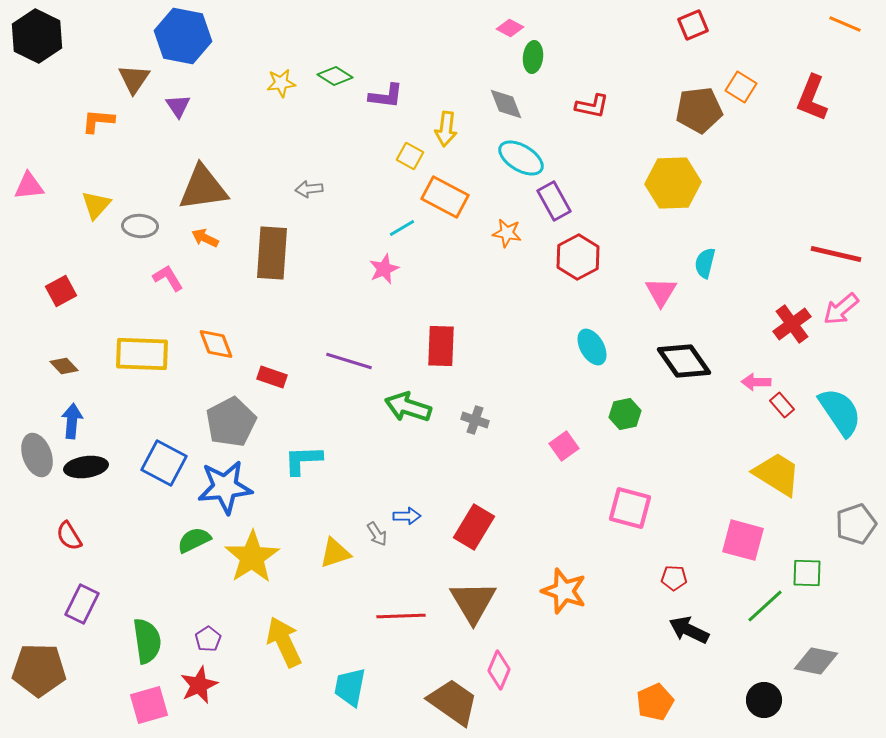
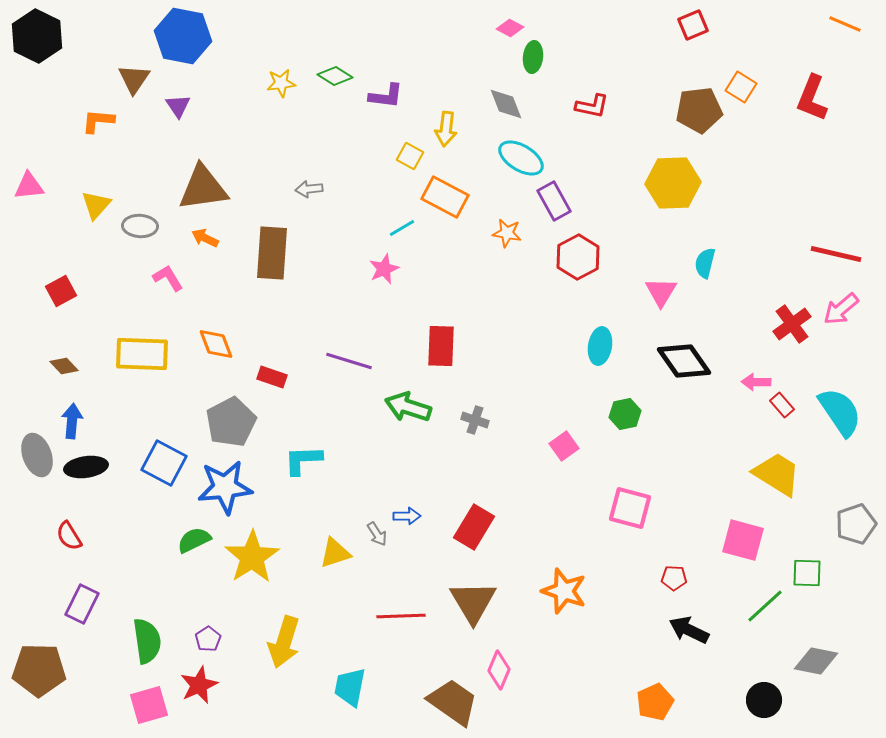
cyan ellipse at (592, 347): moved 8 px right, 1 px up; rotated 39 degrees clockwise
yellow arrow at (284, 642): rotated 138 degrees counterclockwise
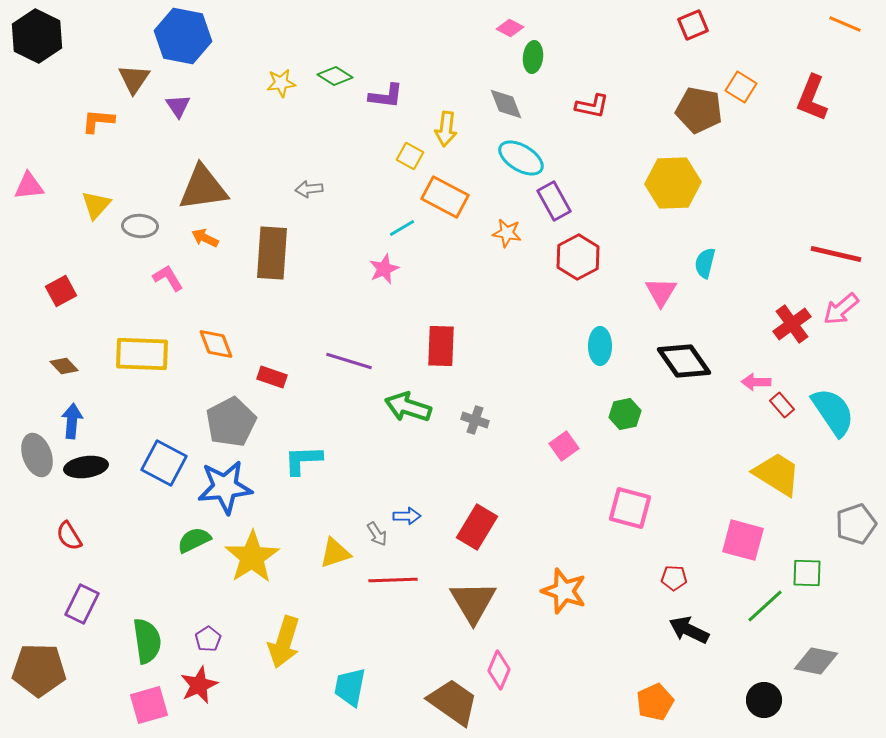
brown pentagon at (699, 110): rotated 18 degrees clockwise
cyan ellipse at (600, 346): rotated 9 degrees counterclockwise
cyan semicircle at (840, 412): moved 7 px left
red rectangle at (474, 527): moved 3 px right
red line at (401, 616): moved 8 px left, 36 px up
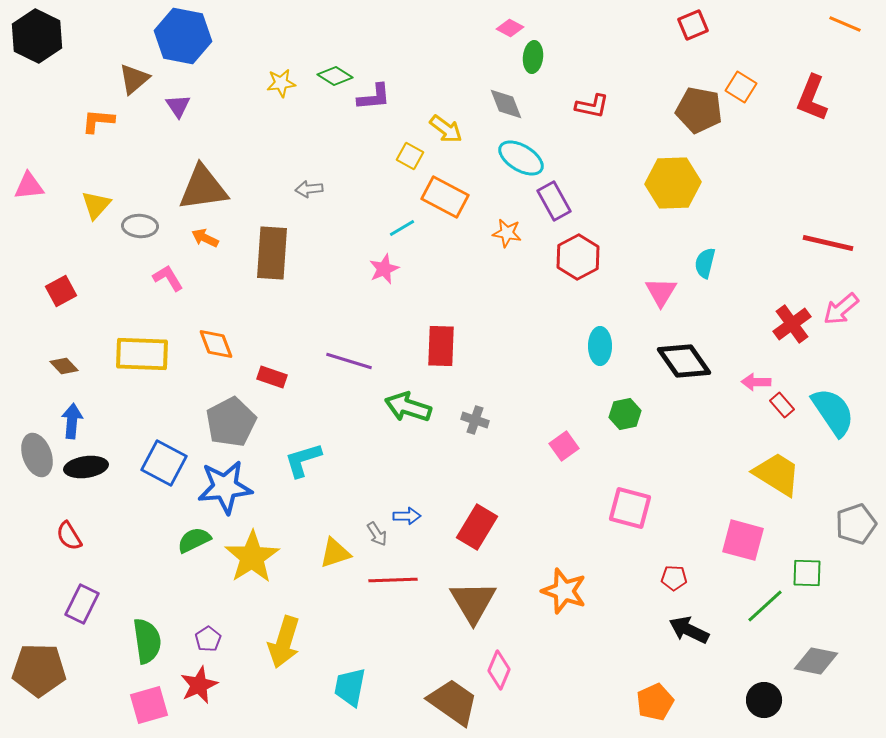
brown triangle at (134, 79): rotated 16 degrees clockwise
purple L-shape at (386, 96): moved 12 px left, 1 px down; rotated 12 degrees counterclockwise
yellow arrow at (446, 129): rotated 60 degrees counterclockwise
red line at (836, 254): moved 8 px left, 11 px up
cyan L-shape at (303, 460): rotated 15 degrees counterclockwise
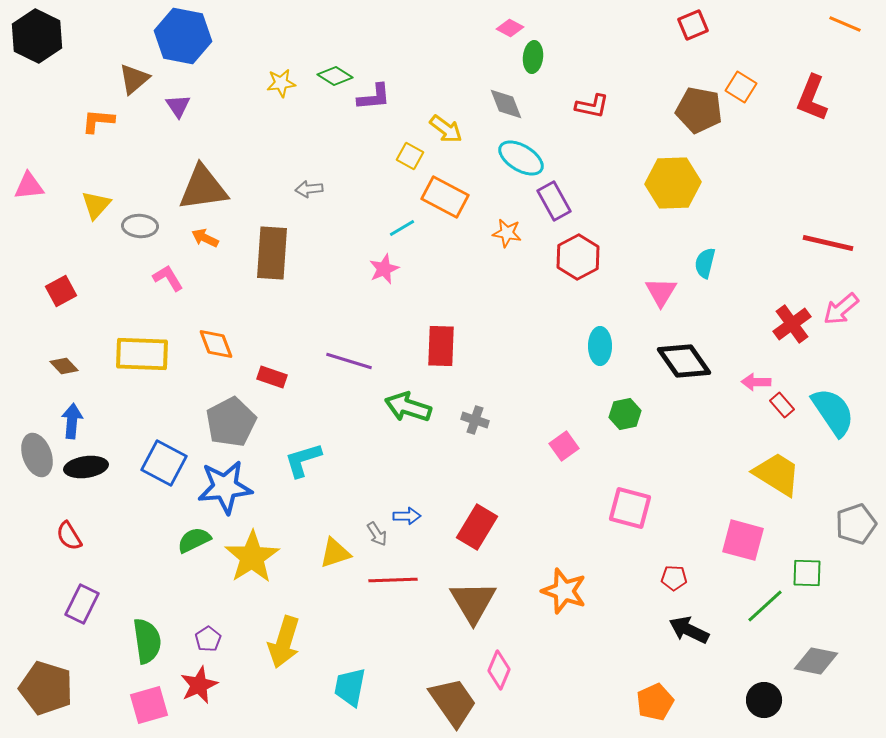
brown pentagon at (39, 670): moved 7 px right, 18 px down; rotated 16 degrees clockwise
brown trapezoid at (453, 702): rotated 20 degrees clockwise
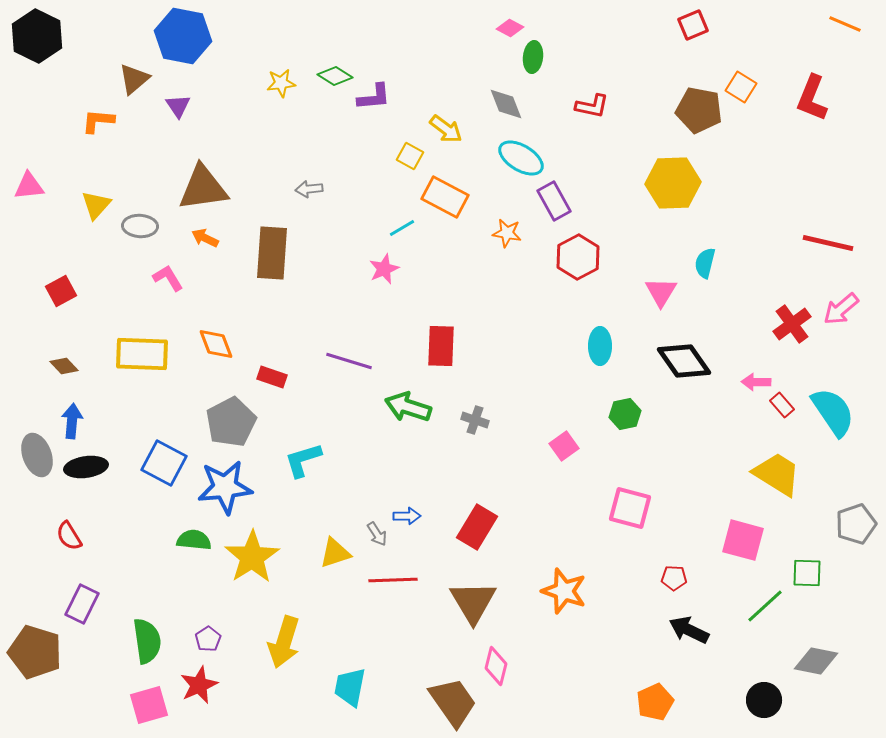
green semicircle at (194, 540): rotated 32 degrees clockwise
pink diamond at (499, 670): moved 3 px left, 4 px up; rotated 9 degrees counterclockwise
brown pentagon at (46, 688): moved 11 px left, 36 px up
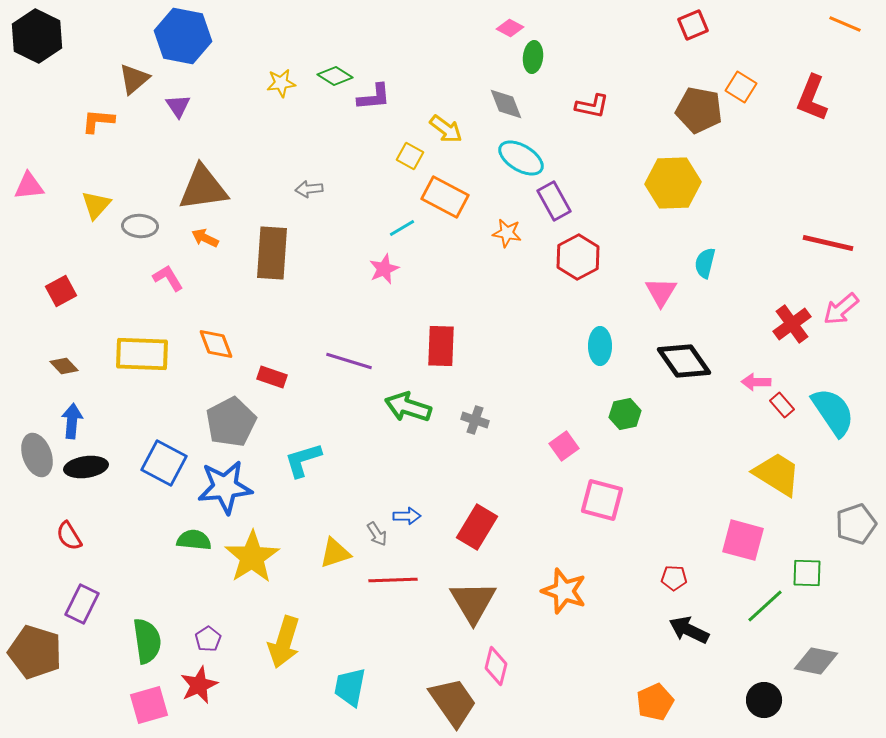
pink square at (630, 508): moved 28 px left, 8 px up
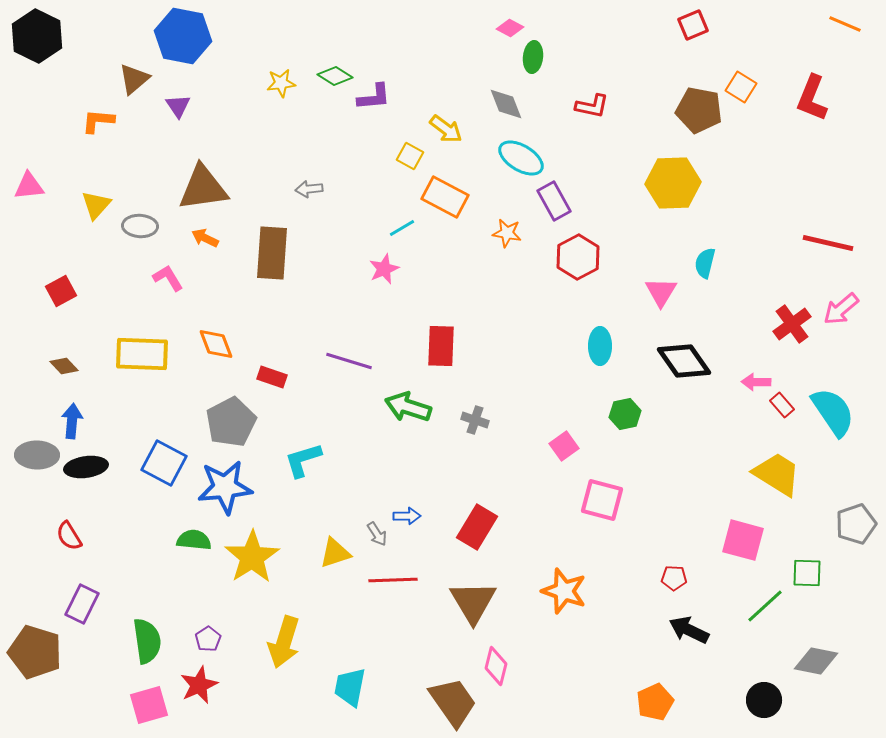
gray ellipse at (37, 455): rotated 69 degrees counterclockwise
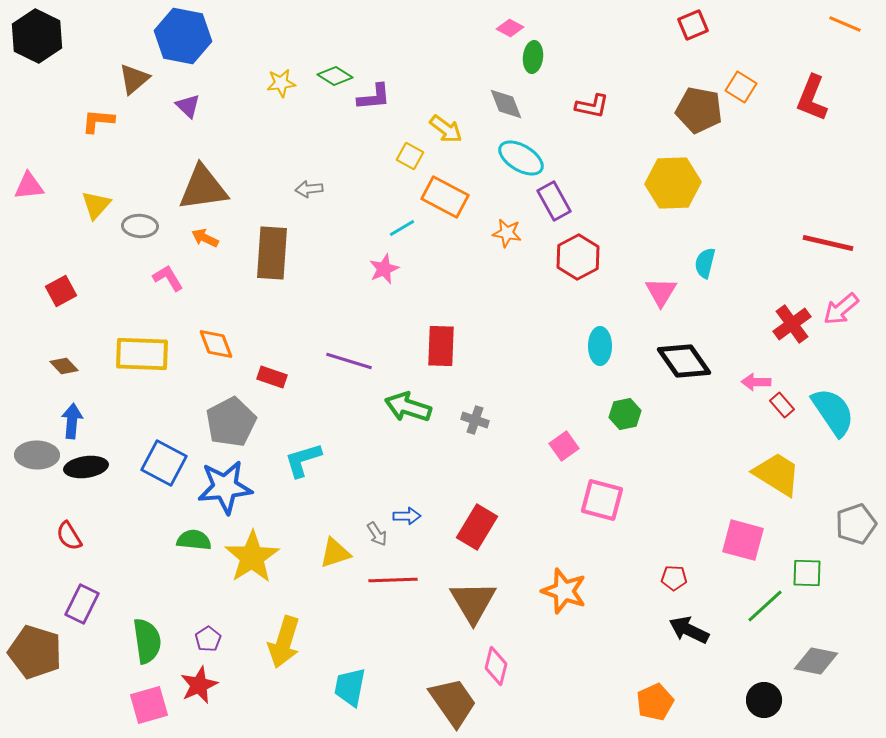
purple triangle at (178, 106): moved 10 px right; rotated 12 degrees counterclockwise
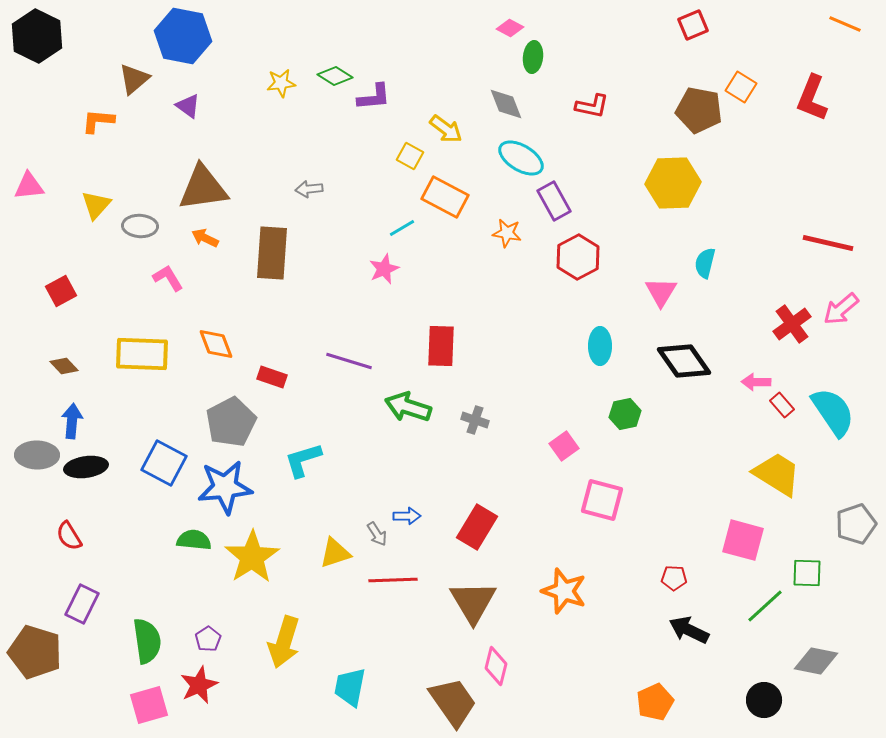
purple triangle at (188, 106): rotated 8 degrees counterclockwise
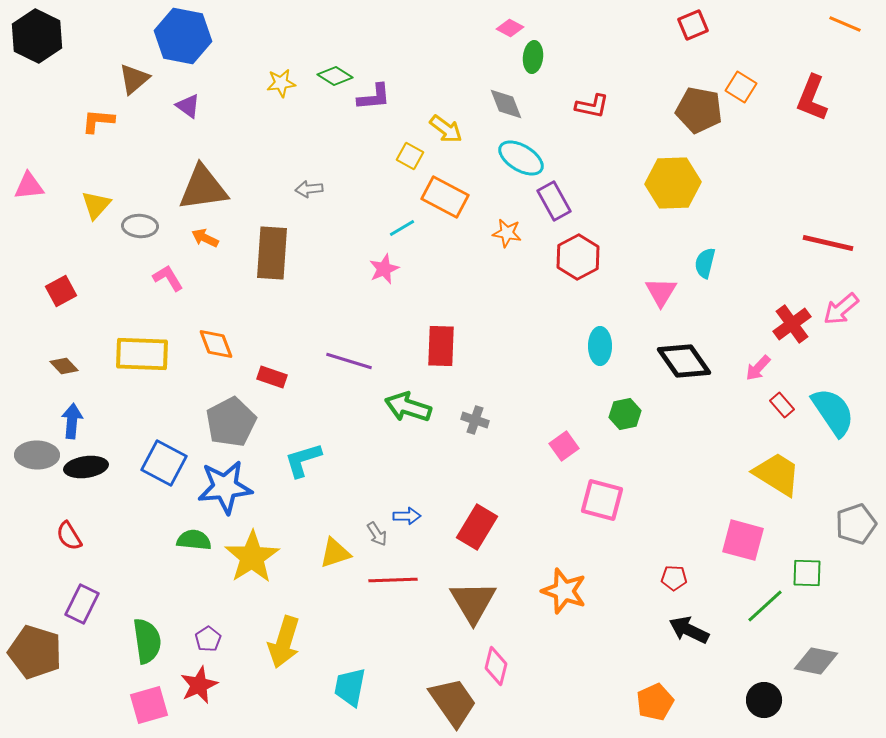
pink arrow at (756, 382): moved 2 px right, 14 px up; rotated 48 degrees counterclockwise
